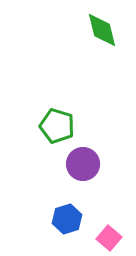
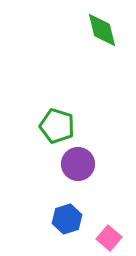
purple circle: moved 5 px left
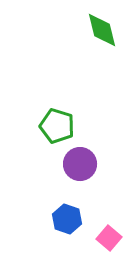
purple circle: moved 2 px right
blue hexagon: rotated 24 degrees counterclockwise
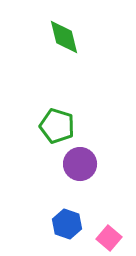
green diamond: moved 38 px left, 7 px down
blue hexagon: moved 5 px down
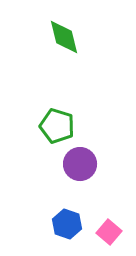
pink square: moved 6 px up
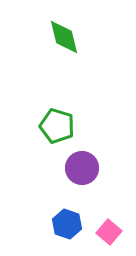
purple circle: moved 2 px right, 4 px down
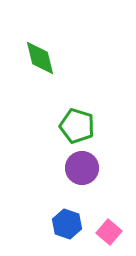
green diamond: moved 24 px left, 21 px down
green pentagon: moved 20 px right
